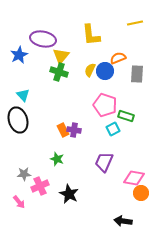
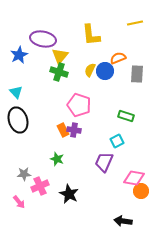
yellow triangle: moved 1 px left
cyan triangle: moved 7 px left, 3 px up
pink pentagon: moved 26 px left
cyan square: moved 4 px right, 12 px down
orange circle: moved 2 px up
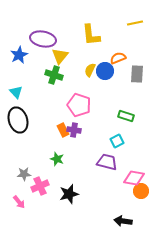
green cross: moved 5 px left, 3 px down
purple trapezoid: moved 3 px right; rotated 80 degrees clockwise
black star: rotated 30 degrees clockwise
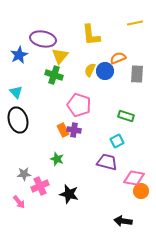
black star: rotated 30 degrees clockwise
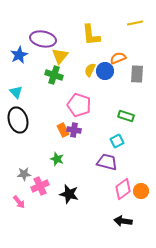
pink diamond: moved 11 px left, 11 px down; rotated 45 degrees counterclockwise
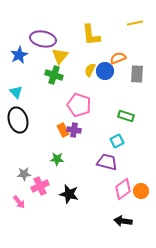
green star: rotated 16 degrees counterclockwise
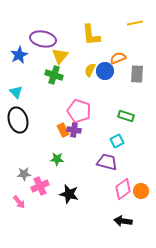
pink pentagon: moved 6 px down
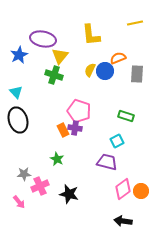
purple cross: moved 1 px right, 2 px up
green star: rotated 24 degrees clockwise
